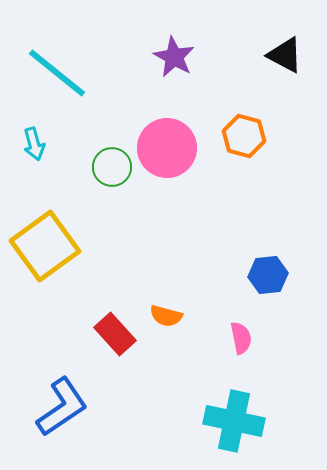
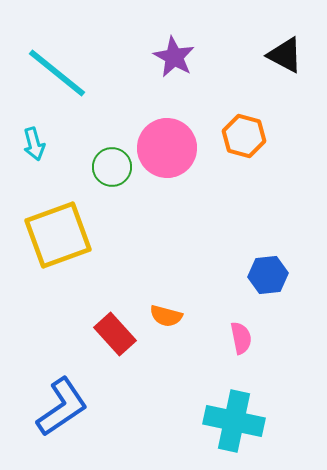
yellow square: moved 13 px right, 11 px up; rotated 16 degrees clockwise
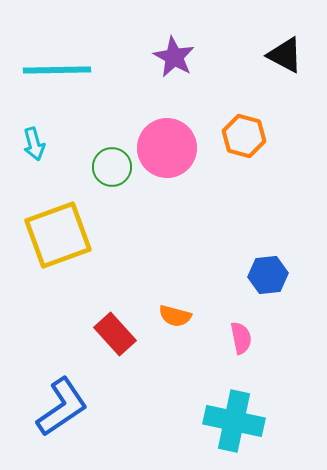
cyan line: moved 3 px up; rotated 40 degrees counterclockwise
orange semicircle: moved 9 px right
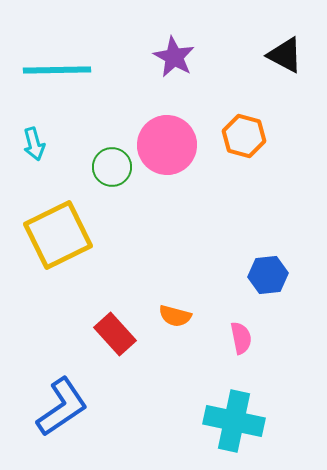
pink circle: moved 3 px up
yellow square: rotated 6 degrees counterclockwise
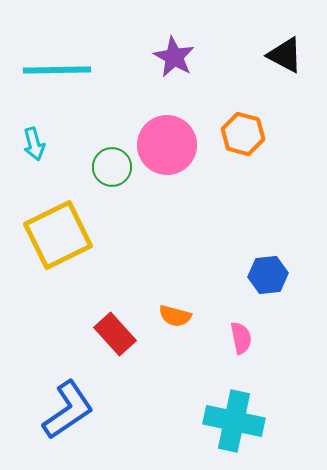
orange hexagon: moved 1 px left, 2 px up
blue L-shape: moved 6 px right, 3 px down
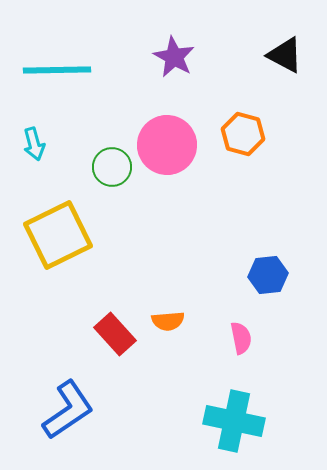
orange semicircle: moved 7 px left, 5 px down; rotated 20 degrees counterclockwise
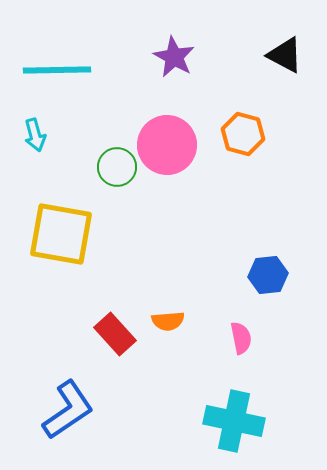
cyan arrow: moved 1 px right, 9 px up
green circle: moved 5 px right
yellow square: moved 3 px right, 1 px up; rotated 36 degrees clockwise
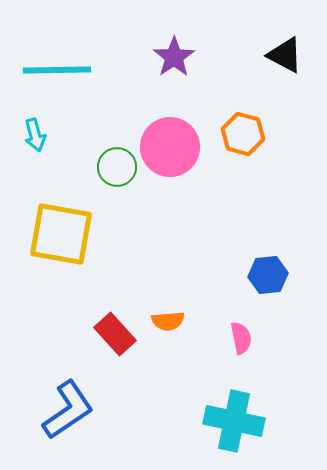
purple star: rotated 9 degrees clockwise
pink circle: moved 3 px right, 2 px down
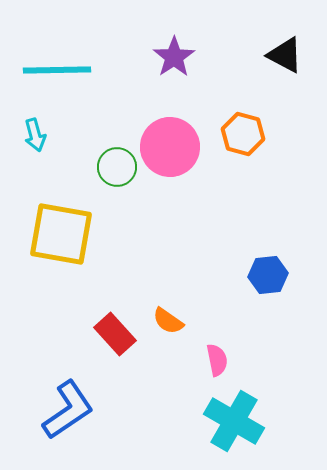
orange semicircle: rotated 40 degrees clockwise
pink semicircle: moved 24 px left, 22 px down
cyan cross: rotated 18 degrees clockwise
